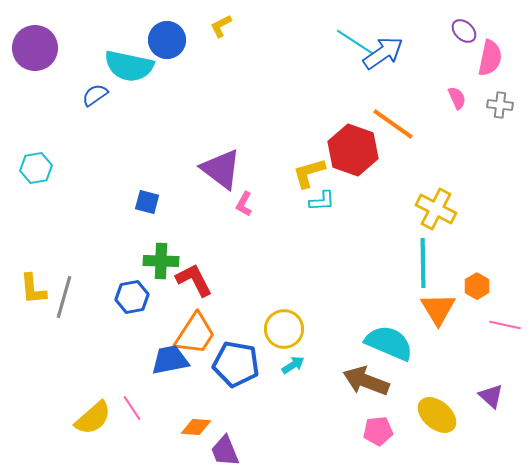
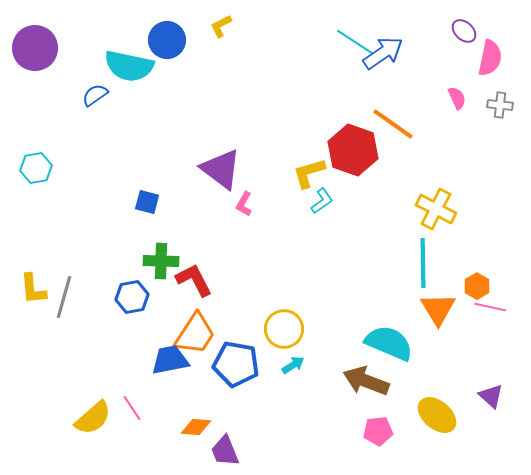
cyan L-shape at (322, 201): rotated 32 degrees counterclockwise
pink line at (505, 325): moved 15 px left, 18 px up
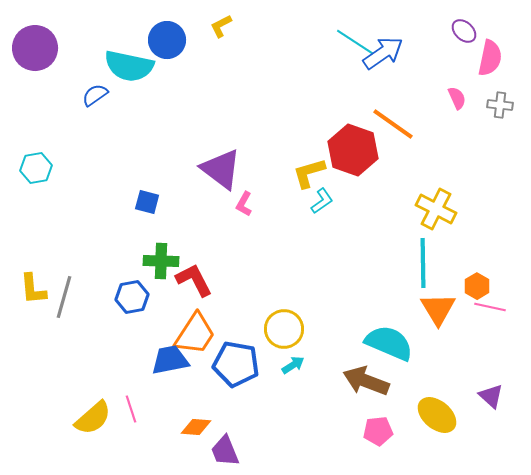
pink line at (132, 408): moved 1 px left, 1 px down; rotated 16 degrees clockwise
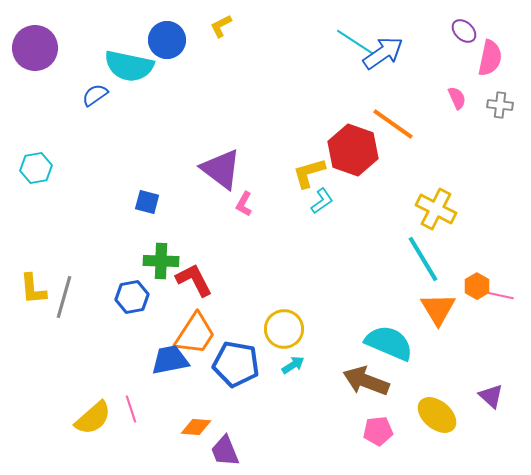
cyan line at (423, 263): moved 4 px up; rotated 30 degrees counterclockwise
pink line at (490, 307): moved 8 px right, 12 px up
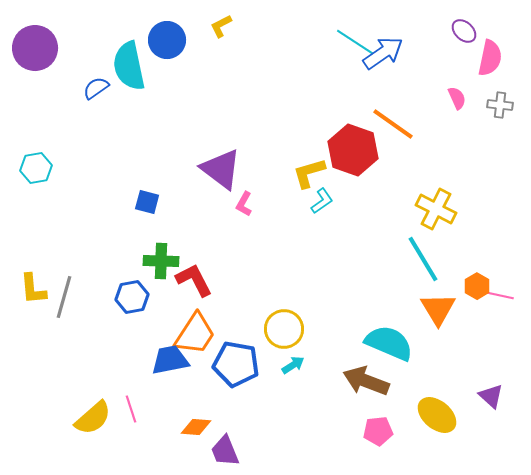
cyan semicircle at (129, 66): rotated 66 degrees clockwise
blue semicircle at (95, 95): moved 1 px right, 7 px up
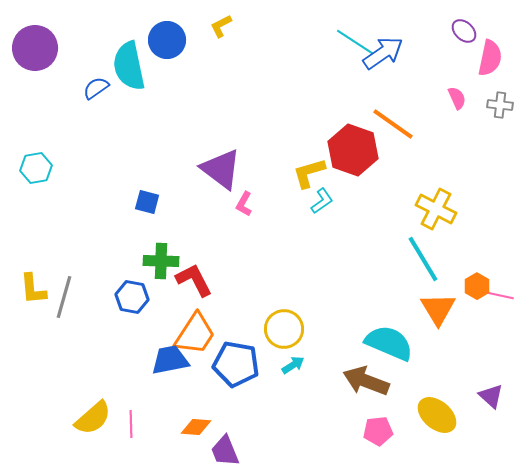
blue hexagon at (132, 297): rotated 20 degrees clockwise
pink line at (131, 409): moved 15 px down; rotated 16 degrees clockwise
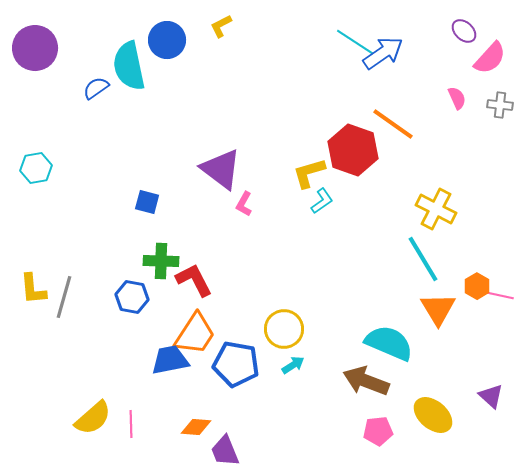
pink semicircle at (490, 58): rotated 30 degrees clockwise
yellow ellipse at (437, 415): moved 4 px left
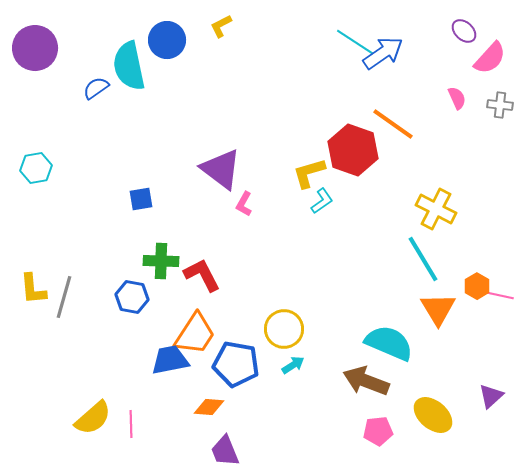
blue square at (147, 202): moved 6 px left, 3 px up; rotated 25 degrees counterclockwise
red L-shape at (194, 280): moved 8 px right, 5 px up
purple triangle at (491, 396): rotated 36 degrees clockwise
orange diamond at (196, 427): moved 13 px right, 20 px up
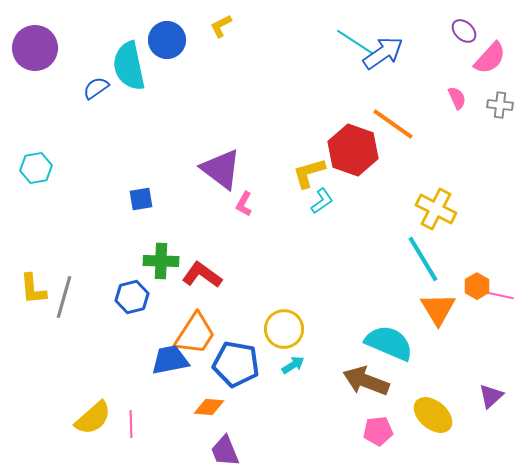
red L-shape at (202, 275): rotated 27 degrees counterclockwise
blue hexagon at (132, 297): rotated 24 degrees counterclockwise
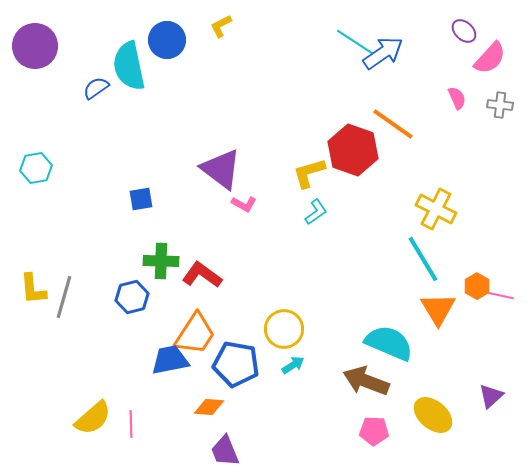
purple circle at (35, 48): moved 2 px up
cyan L-shape at (322, 201): moved 6 px left, 11 px down
pink L-shape at (244, 204): rotated 90 degrees counterclockwise
pink pentagon at (378, 431): moved 4 px left; rotated 8 degrees clockwise
